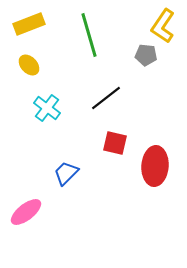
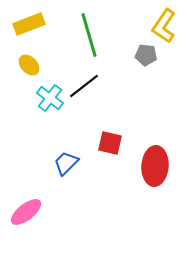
yellow L-shape: moved 1 px right
black line: moved 22 px left, 12 px up
cyan cross: moved 3 px right, 10 px up
red square: moved 5 px left
blue trapezoid: moved 10 px up
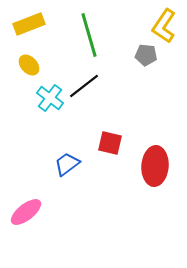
blue trapezoid: moved 1 px right, 1 px down; rotated 8 degrees clockwise
